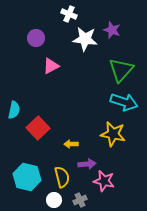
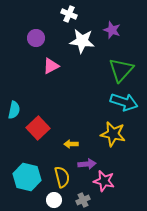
white star: moved 3 px left, 2 px down
gray cross: moved 3 px right
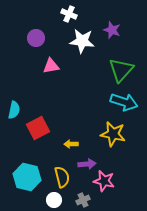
pink triangle: rotated 18 degrees clockwise
red square: rotated 15 degrees clockwise
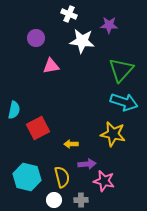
purple star: moved 3 px left, 5 px up; rotated 18 degrees counterclockwise
gray cross: moved 2 px left; rotated 24 degrees clockwise
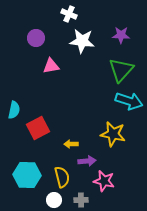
purple star: moved 12 px right, 10 px down
cyan arrow: moved 5 px right, 1 px up
purple arrow: moved 3 px up
cyan hexagon: moved 2 px up; rotated 12 degrees counterclockwise
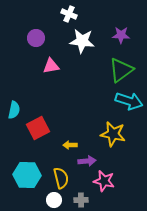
green triangle: rotated 12 degrees clockwise
yellow arrow: moved 1 px left, 1 px down
yellow semicircle: moved 1 px left, 1 px down
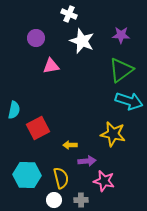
white star: rotated 15 degrees clockwise
